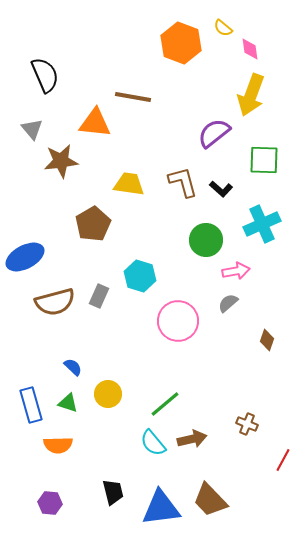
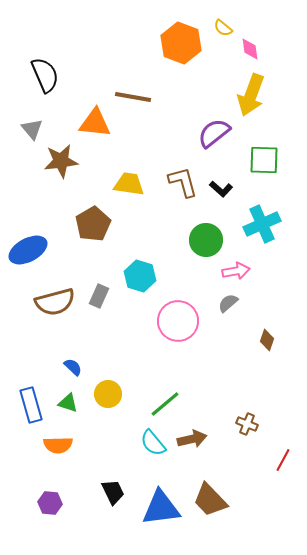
blue ellipse: moved 3 px right, 7 px up
black trapezoid: rotated 12 degrees counterclockwise
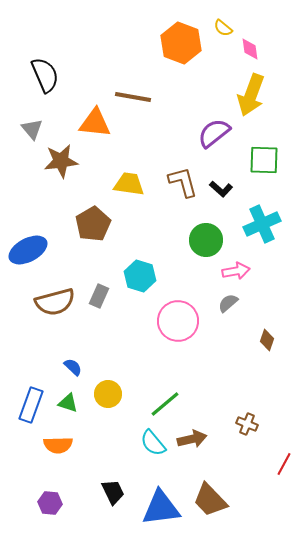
blue rectangle: rotated 36 degrees clockwise
red line: moved 1 px right, 4 px down
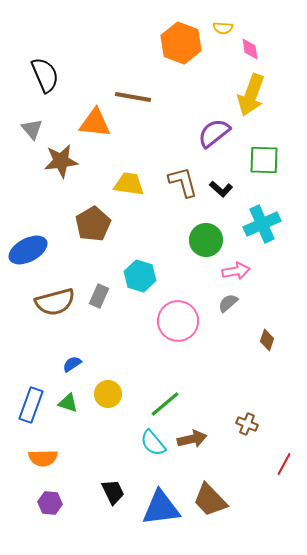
yellow semicircle: rotated 36 degrees counterclockwise
blue semicircle: moved 1 px left, 3 px up; rotated 78 degrees counterclockwise
orange semicircle: moved 15 px left, 13 px down
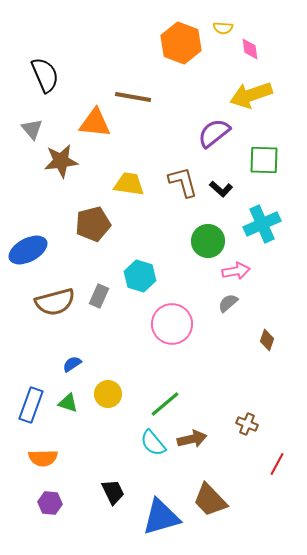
yellow arrow: rotated 51 degrees clockwise
brown pentagon: rotated 16 degrees clockwise
green circle: moved 2 px right, 1 px down
pink circle: moved 6 px left, 3 px down
red line: moved 7 px left
blue triangle: moved 9 px down; rotated 9 degrees counterclockwise
